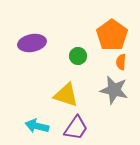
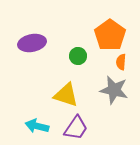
orange pentagon: moved 2 px left
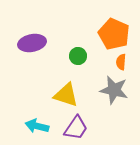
orange pentagon: moved 4 px right, 1 px up; rotated 12 degrees counterclockwise
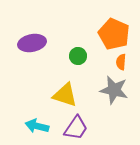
yellow triangle: moved 1 px left
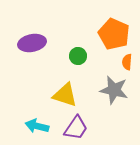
orange semicircle: moved 6 px right
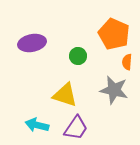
cyan arrow: moved 1 px up
